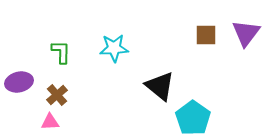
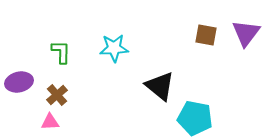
brown square: rotated 10 degrees clockwise
cyan pentagon: moved 2 px right; rotated 24 degrees counterclockwise
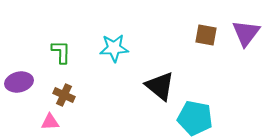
brown cross: moved 7 px right; rotated 25 degrees counterclockwise
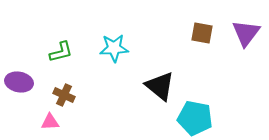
brown square: moved 4 px left, 2 px up
green L-shape: rotated 75 degrees clockwise
purple ellipse: rotated 24 degrees clockwise
